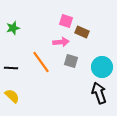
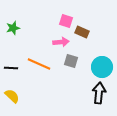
orange line: moved 2 px left, 2 px down; rotated 30 degrees counterclockwise
black arrow: rotated 25 degrees clockwise
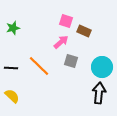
brown rectangle: moved 2 px right, 1 px up
pink arrow: rotated 35 degrees counterclockwise
orange line: moved 2 px down; rotated 20 degrees clockwise
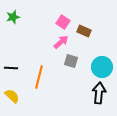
pink square: moved 3 px left, 1 px down; rotated 16 degrees clockwise
green star: moved 11 px up
orange line: moved 11 px down; rotated 60 degrees clockwise
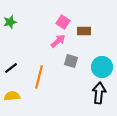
green star: moved 3 px left, 5 px down
brown rectangle: rotated 24 degrees counterclockwise
pink arrow: moved 3 px left, 1 px up
black line: rotated 40 degrees counterclockwise
yellow semicircle: rotated 49 degrees counterclockwise
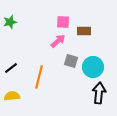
pink square: rotated 32 degrees counterclockwise
cyan circle: moved 9 px left
